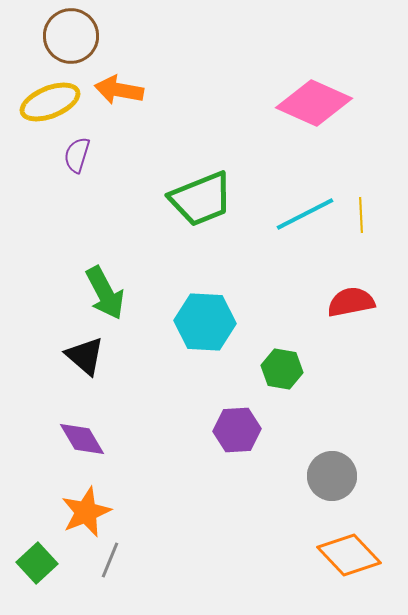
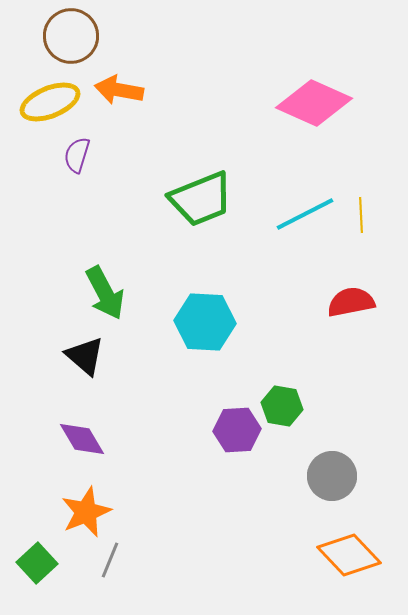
green hexagon: moved 37 px down
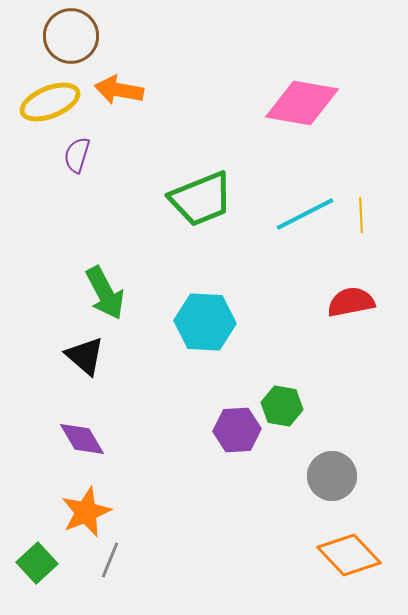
pink diamond: moved 12 px left; rotated 14 degrees counterclockwise
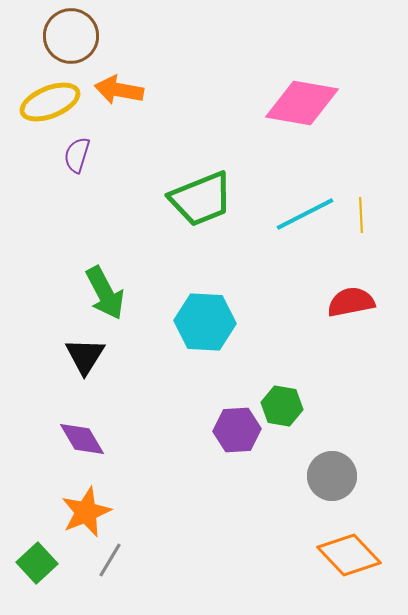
black triangle: rotated 21 degrees clockwise
gray line: rotated 9 degrees clockwise
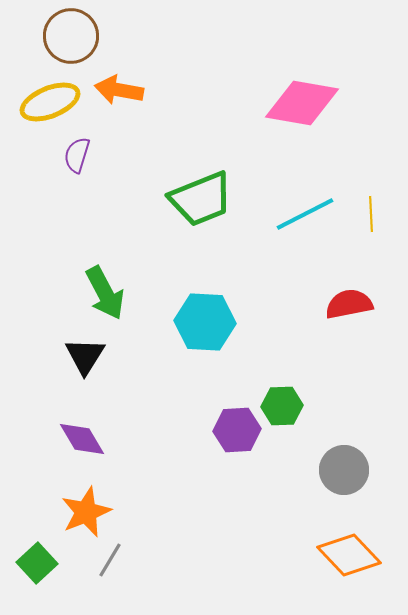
yellow line: moved 10 px right, 1 px up
red semicircle: moved 2 px left, 2 px down
green hexagon: rotated 12 degrees counterclockwise
gray circle: moved 12 px right, 6 px up
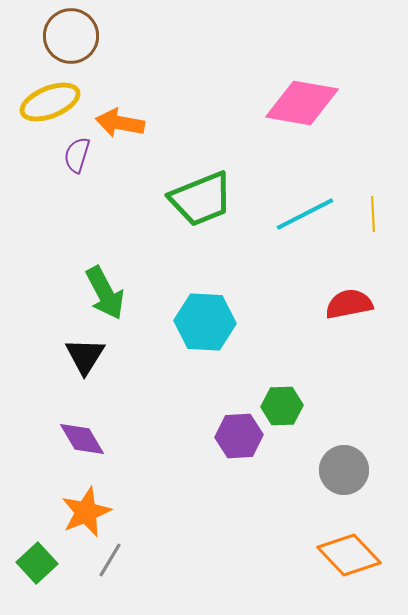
orange arrow: moved 1 px right, 33 px down
yellow line: moved 2 px right
purple hexagon: moved 2 px right, 6 px down
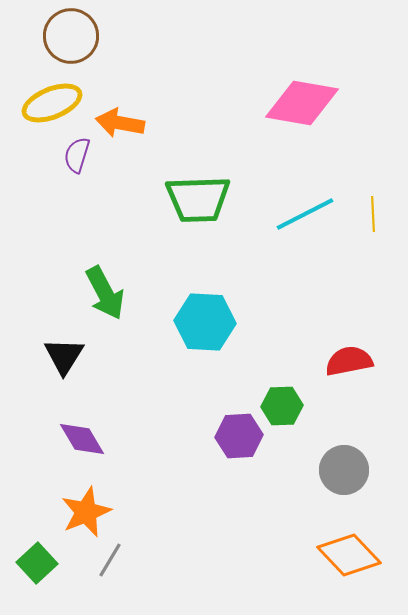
yellow ellipse: moved 2 px right, 1 px down
green trapezoid: moved 3 px left; rotated 20 degrees clockwise
red semicircle: moved 57 px down
black triangle: moved 21 px left
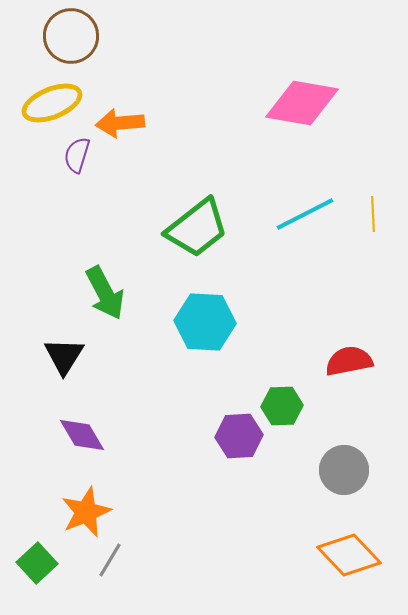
orange arrow: rotated 15 degrees counterclockwise
green trapezoid: moved 1 px left, 29 px down; rotated 36 degrees counterclockwise
purple diamond: moved 4 px up
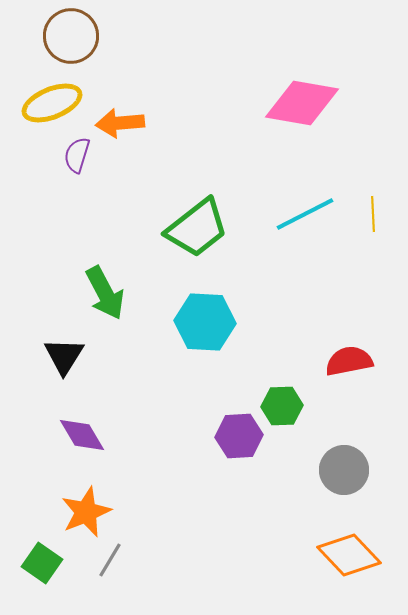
green square: moved 5 px right; rotated 12 degrees counterclockwise
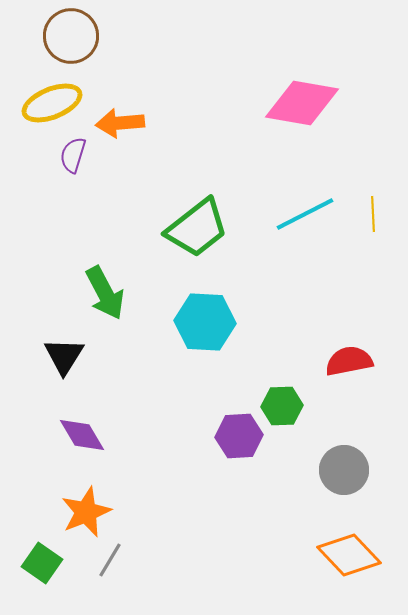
purple semicircle: moved 4 px left
